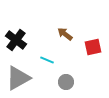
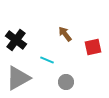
brown arrow: rotated 14 degrees clockwise
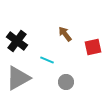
black cross: moved 1 px right, 1 px down
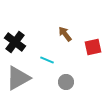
black cross: moved 2 px left, 1 px down
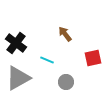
black cross: moved 1 px right, 1 px down
red square: moved 11 px down
